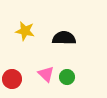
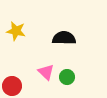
yellow star: moved 9 px left
pink triangle: moved 2 px up
red circle: moved 7 px down
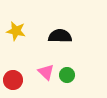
black semicircle: moved 4 px left, 2 px up
green circle: moved 2 px up
red circle: moved 1 px right, 6 px up
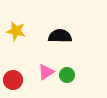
pink triangle: rotated 42 degrees clockwise
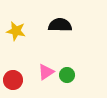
black semicircle: moved 11 px up
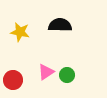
yellow star: moved 4 px right, 1 px down
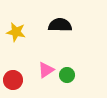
yellow star: moved 4 px left
pink triangle: moved 2 px up
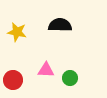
yellow star: moved 1 px right
pink triangle: rotated 36 degrees clockwise
green circle: moved 3 px right, 3 px down
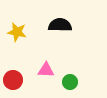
green circle: moved 4 px down
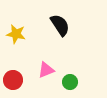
black semicircle: rotated 55 degrees clockwise
yellow star: moved 1 px left, 2 px down
pink triangle: rotated 24 degrees counterclockwise
